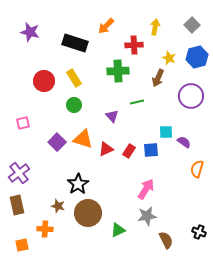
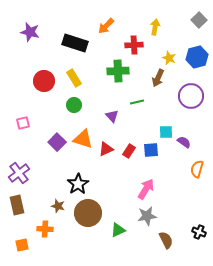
gray square: moved 7 px right, 5 px up
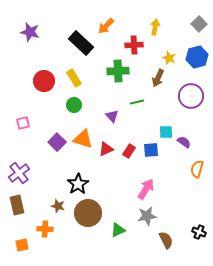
gray square: moved 4 px down
black rectangle: moved 6 px right; rotated 25 degrees clockwise
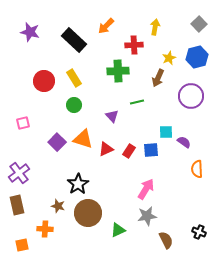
black rectangle: moved 7 px left, 3 px up
yellow star: rotated 24 degrees clockwise
orange semicircle: rotated 18 degrees counterclockwise
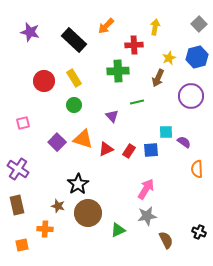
purple cross: moved 1 px left, 4 px up; rotated 20 degrees counterclockwise
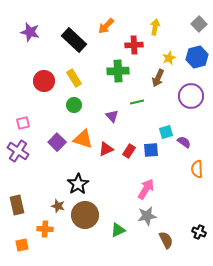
cyan square: rotated 16 degrees counterclockwise
purple cross: moved 18 px up
brown circle: moved 3 px left, 2 px down
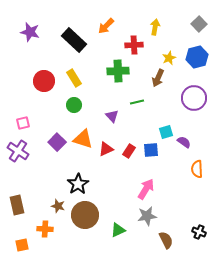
purple circle: moved 3 px right, 2 px down
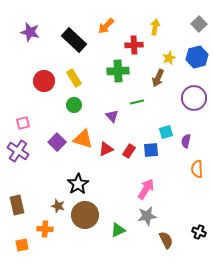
purple semicircle: moved 2 px right, 1 px up; rotated 112 degrees counterclockwise
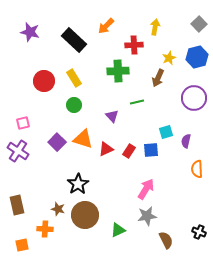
brown star: moved 3 px down
